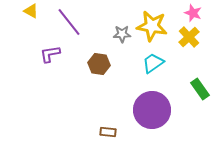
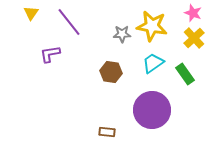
yellow triangle: moved 2 px down; rotated 35 degrees clockwise
yellow cross: moved 5 px right, 1 px down
brown hexagon: moved 12 px right, 8 px down
green rectangle: moved 15 px left, 15 px up
brown rectangle: moved 1 px left
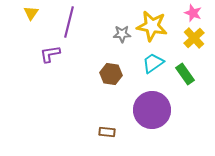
purple line: rotated 52 degrees clockwise
brown hexagon: moved 2 px down
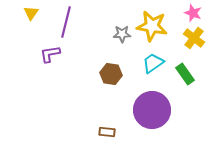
purple line: moved 3 px left
yellow cross: rotated 10 degrees counterclockwise
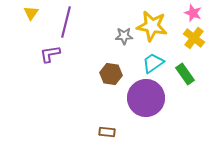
gray star: moved 2 px right, 2 px down
purple circle: moved 6 px left, 12 px up
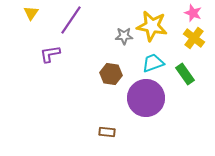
purple line: moved 5 px right, 2 px up; rotated 20 degrees clockwise
cyan trapezoid: rotated 15 degrees clockwise
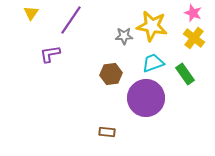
brown hexagon: rotated 15 degrees counterclockwise
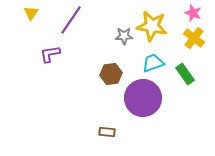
purple circle: moved 3 px left
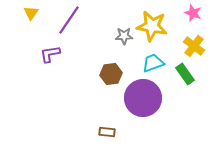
purple line: moved 2 px left
yellow cross: moved 8 px down
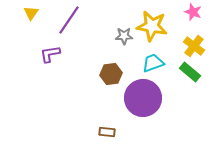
pink star: moved 1 px up
green rectangle: moved 5 px right, 2 px up; rotated 15 degrees counterclockwise
